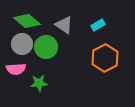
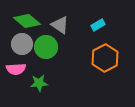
gray triangle: moved 4 px left
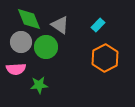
green diamond: moved 2 px right, 2 px up; rotated 28 degrees clockwise
cyan rectangle: rotated 16 degrees counterclockwise
gray circle: moved 1 px left, 2 px up
green star: moved 2 px down
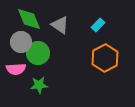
green circle: moved 8 px left, 6 px down
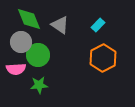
green circle: moved 2 px down
orange hexagon: moved 2 px left
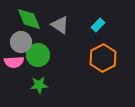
pink semicircle: moved 2 px left, 7 px up
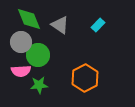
orange hexagon: moved 18 px left, 20 px down
pink semicircle: moved 7 px right, 9 px down
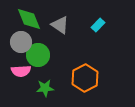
green star: moved 6 px right, 3 px down
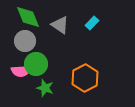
green diamond: moved 1 px left, 2 px up
cyan rectangle: moved 6 px left, 2 px up
gray circle: moved 4 px right, 1 px up
green circle: moved 2 px left, 9 px down
green star: rotated 24 degrees clockwise
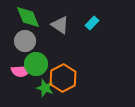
orange hexagon: moved 22 px left
